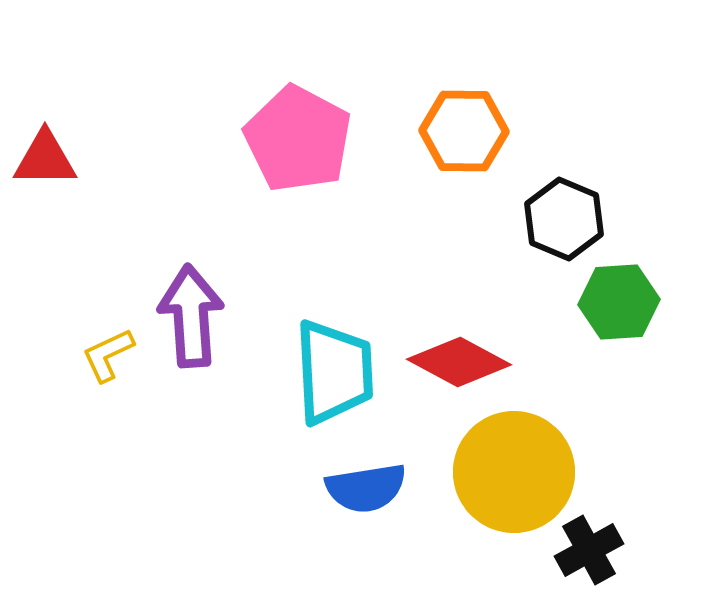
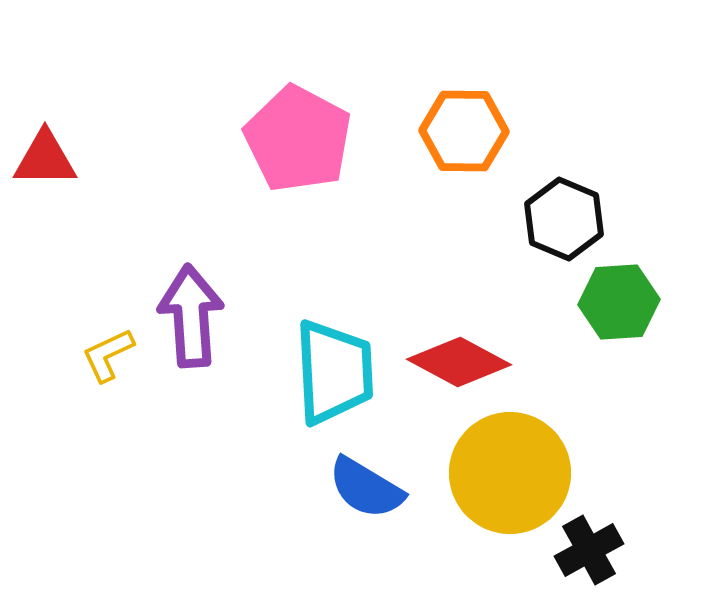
yellow circle: moved 4 px left, 1 px down
blue semicircle: rotated 40 degrees clockwise
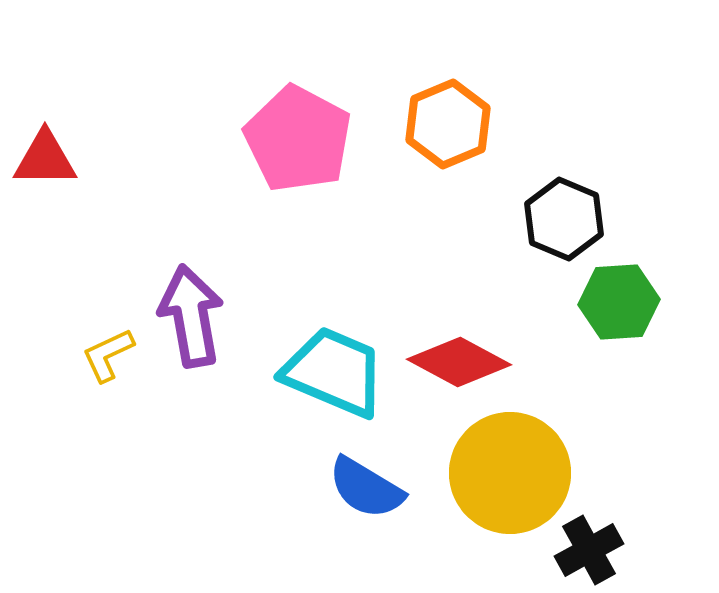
orange hexagon: moved 16 px left, 7 px up; rotated 24 degrees counterclockwise
purple arrow: rotated 6 degrees counterclockwise
cyan trapezoid: rotated 64 degrees counterclockwise
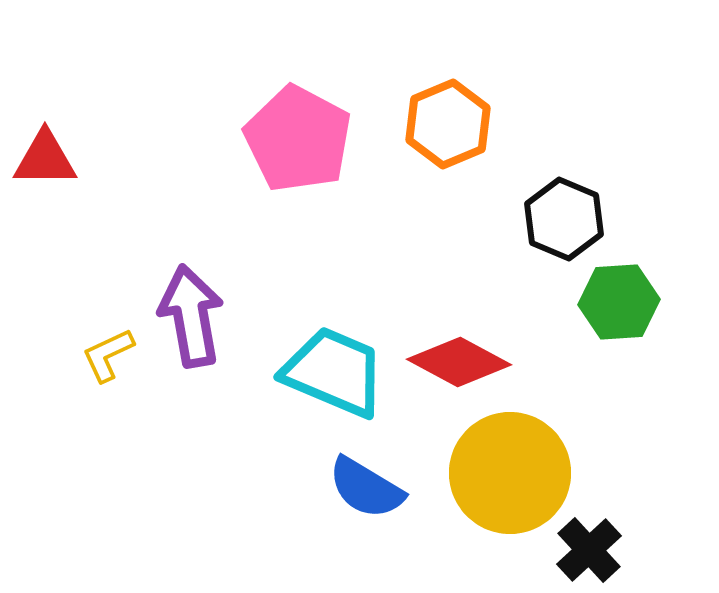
black cross: rotated 14 degrees counterclockwise
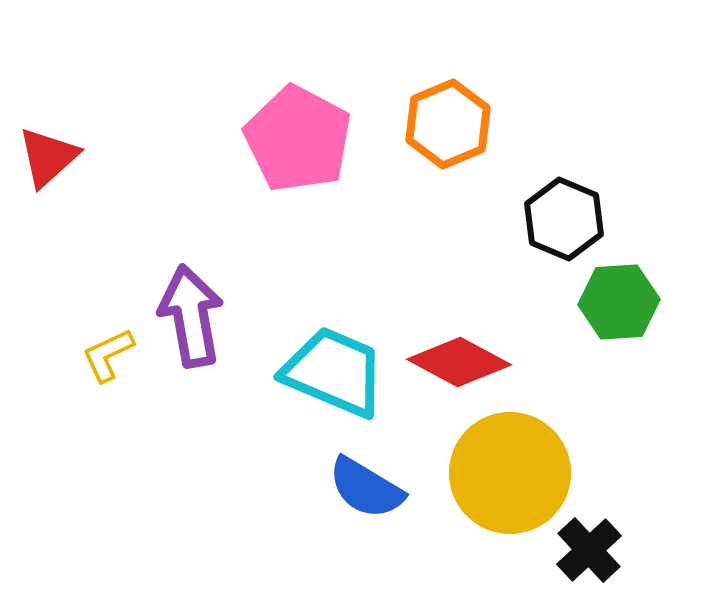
red triangle: moved 3 px right, 2 px up; rotated 42 degrees counterclockwise
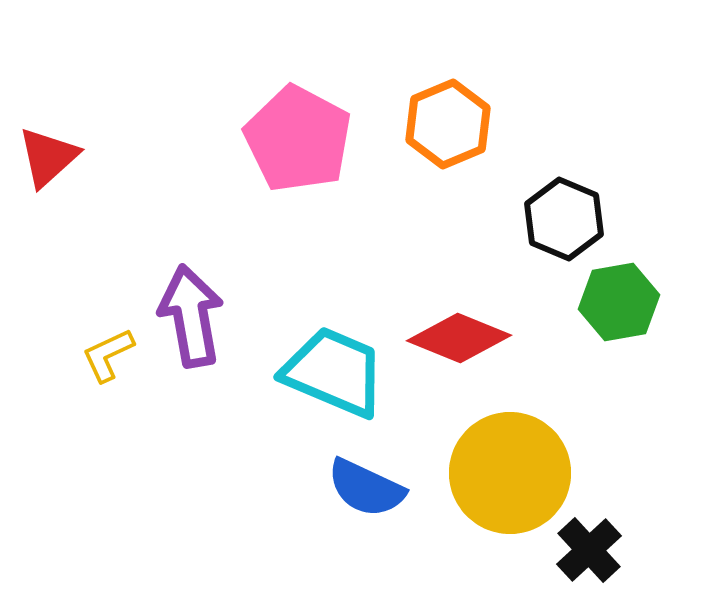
green hexagon: rotated 6 degrees counterclockwise
red diamond: moved 24 px up; rotated 6 degrees counterclockwise
blue semicircle: rotated 6 degrees counterclockwise
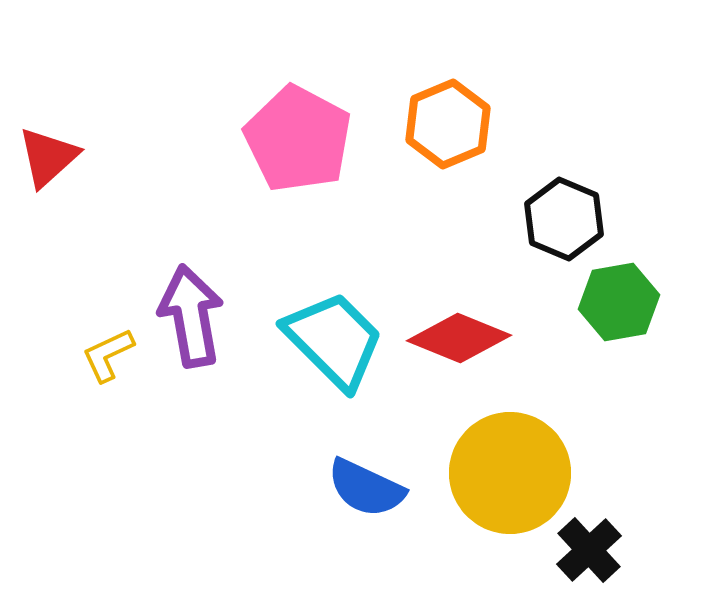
cyan trapezoid: moved 32 px up; rotated 22 degrees clockwise
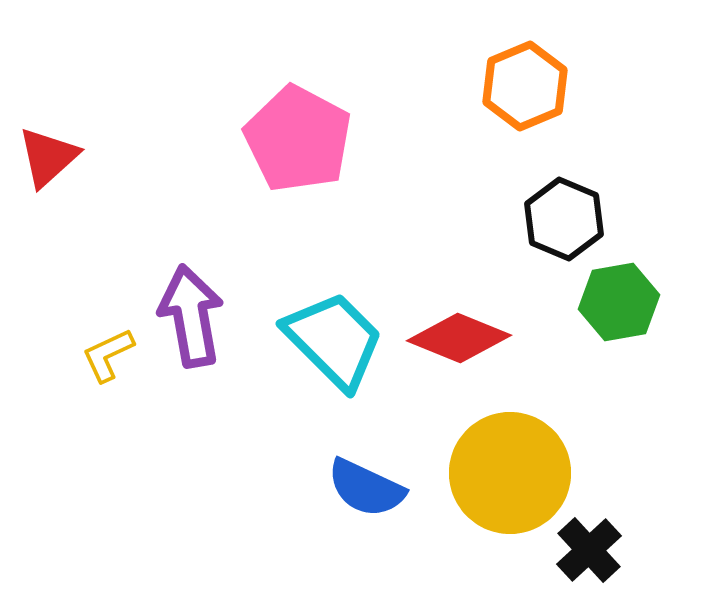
orange hexagon: moved 77 px right, 38 px up
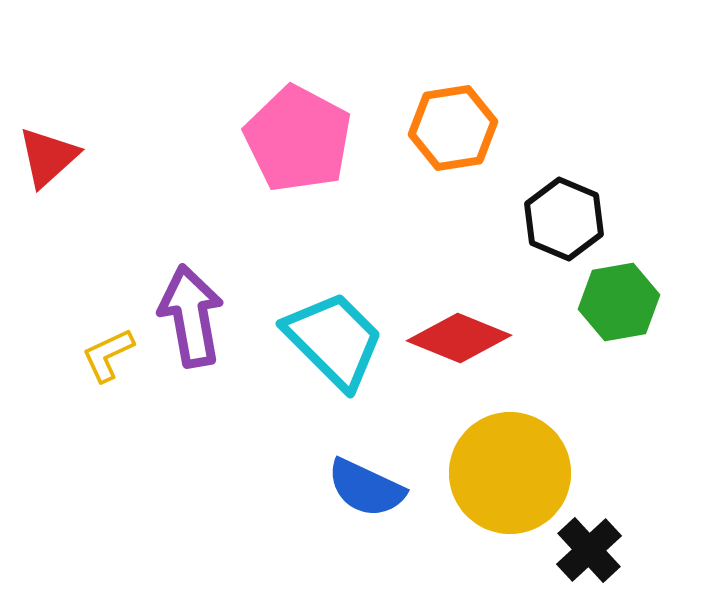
orange hexagon: moved 72 px left, 42 px down; rotated 14 degrees clockwise
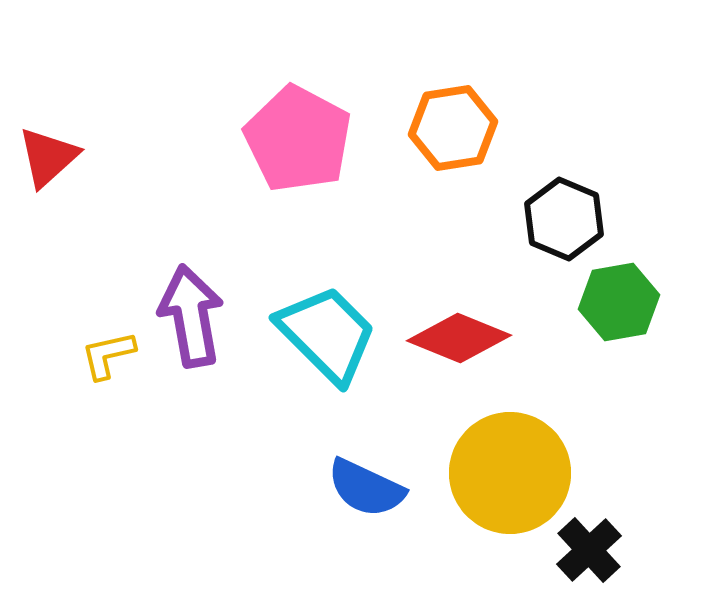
cyan trapezoid: moved 7 px left, 6 px up
yellow L-shape: rotated 12 degrees clockwise
